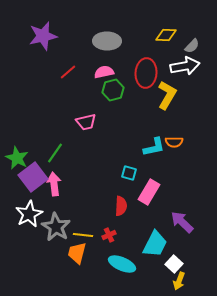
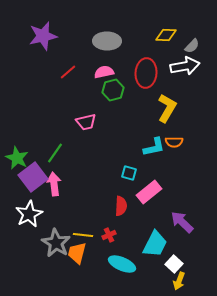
yellow L-shape: moved 13 px down
pink rectangle: rotated 20 degrees clockwise
gray star: moved 16 px down
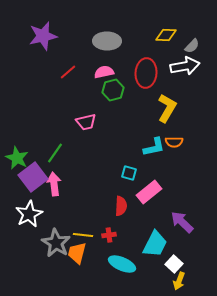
red cross: rotated 16 degrees clockwise
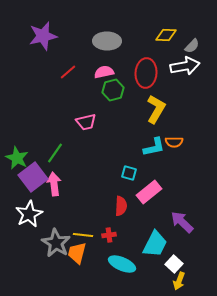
yellow L-shape: moved 11 px left, 1 px down
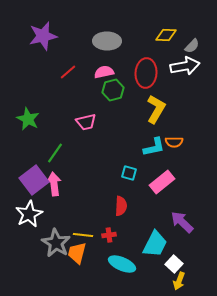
green star: moved 11 px right, 39 px up
purple square: moved 1 px right, 3 px down
pink rectangle: moved 13 px right, 10 px up
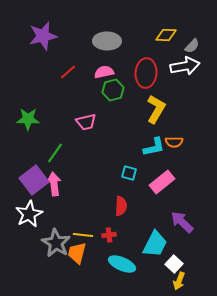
green star: rotated 25 degrees counterclockwise
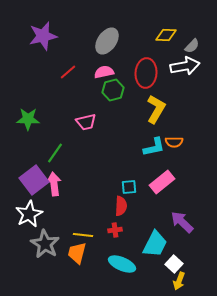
gray ellipse: rotated 56 degrees counterclockwise
cyan square: moved 14 px down; rotated 21 degrees counterclockwise
red cross: moved 6 px right, 5 px up
gray star: moved 11 px left, 1 px down
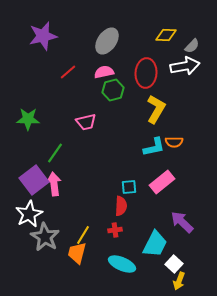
yellow line: rotated 66 degrees counterclockwise
gray star: moved 7 px up
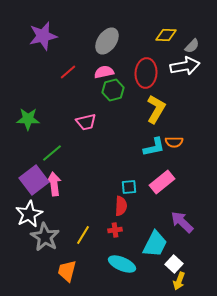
green line: moved 3 px left; rotated 15 degrees clockwise
orange trapezoid: moved 10 px left, 18 px down
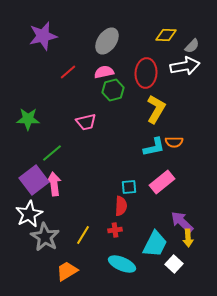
orange trapezoid: rotated 45 degrees clockwise
yellow arrow: moved 9 px right, 43 px up; rotated 24 degrees counterclockwise
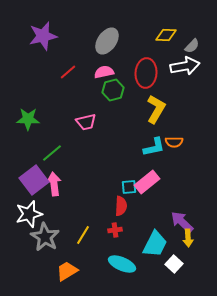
pink rectangle: moved 15 px left
white star: rotated 12 degrees clockwise
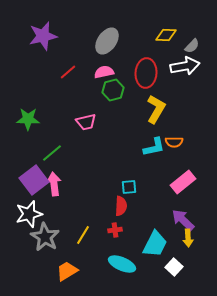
pink rectangle: moved 36 px right
purple arrow: moved 1 px right, 2 px up
white square: moved 3 px down
